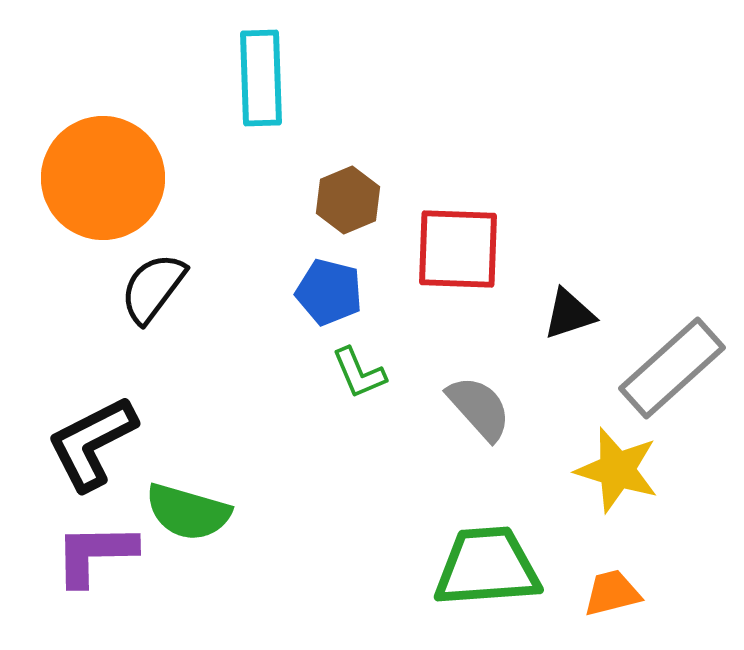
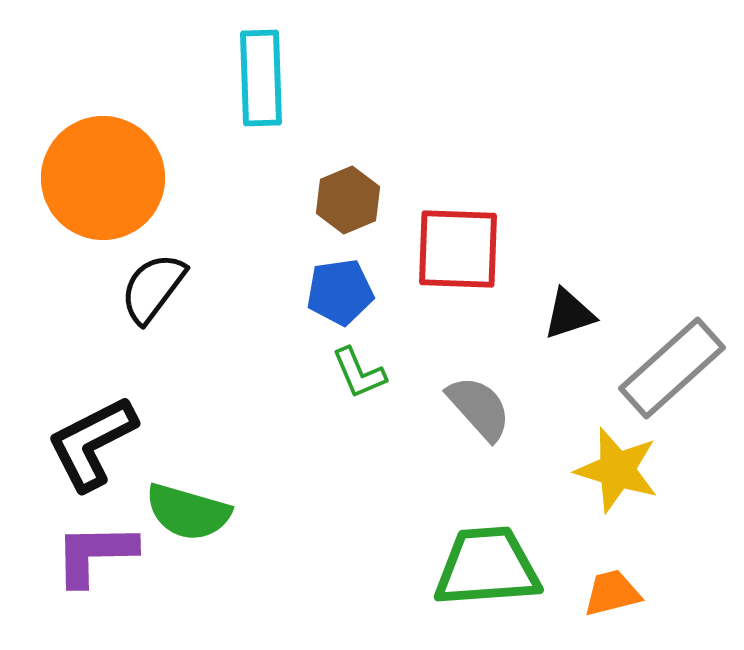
blue pentagon: moved 11 px right; rotated 22 degrees counterclockwise
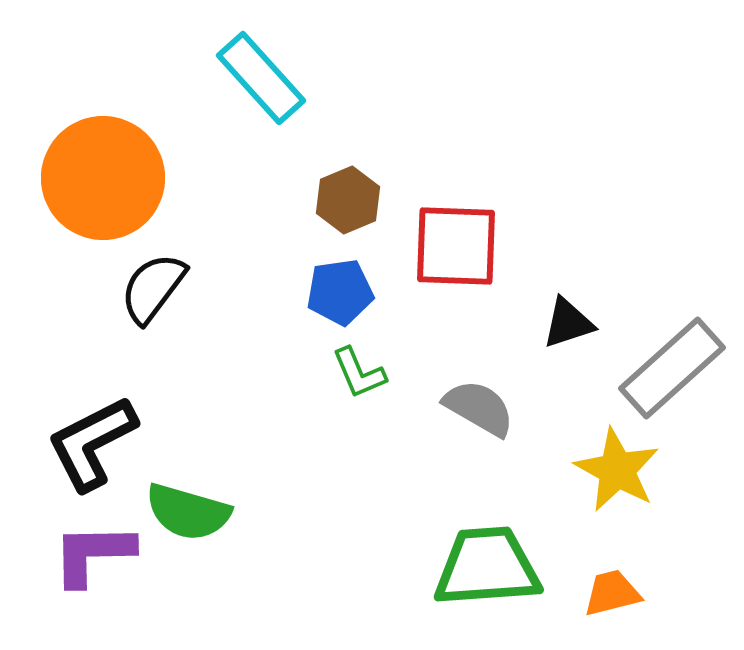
cyan rectangle: rotated 40 degrees counterclockwise
red square: moved 2 px left, 3 px up
black triangle: moved 1 px left, 9 px down
gray semicircle: rotated 18 degrees counterclockwise
yellow star: rotated 12 degrees clockwise
purple L-shape: moved 2 px left
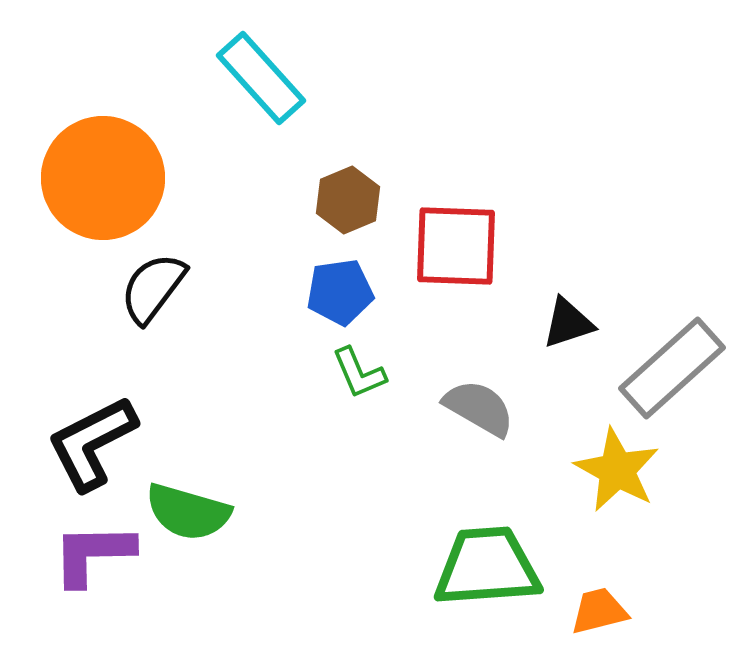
orange trapezoid: moved 13 px left, 18 px down
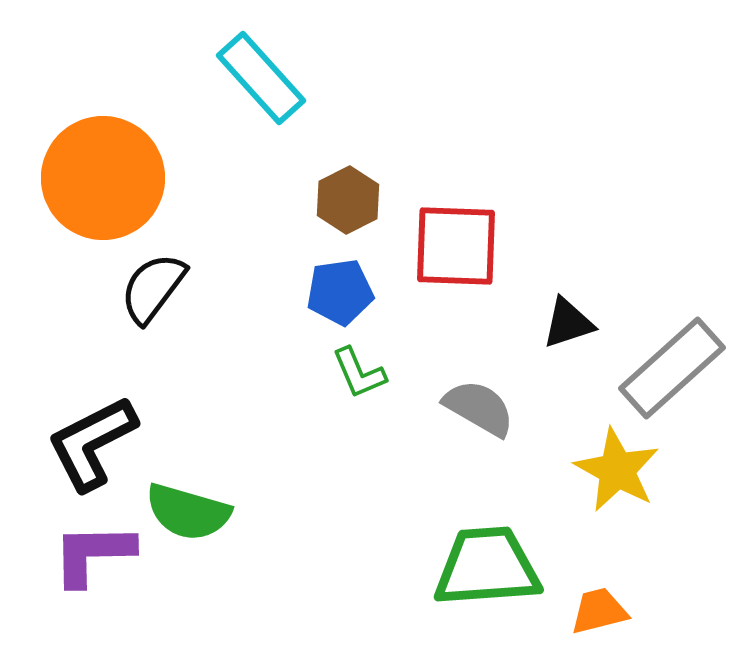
brown hexagon: rotated 4 degrees counterclockwise
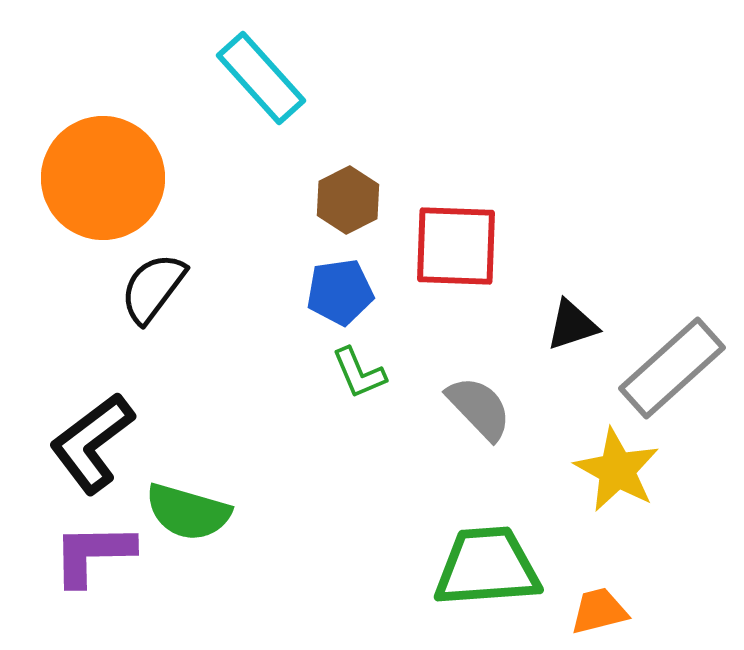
black triangle: moved 4 px right, 2 px down
gray semicircle: rotated 16 degrees clockwise
black L-shape: rotated 10 degrees counterclockwise
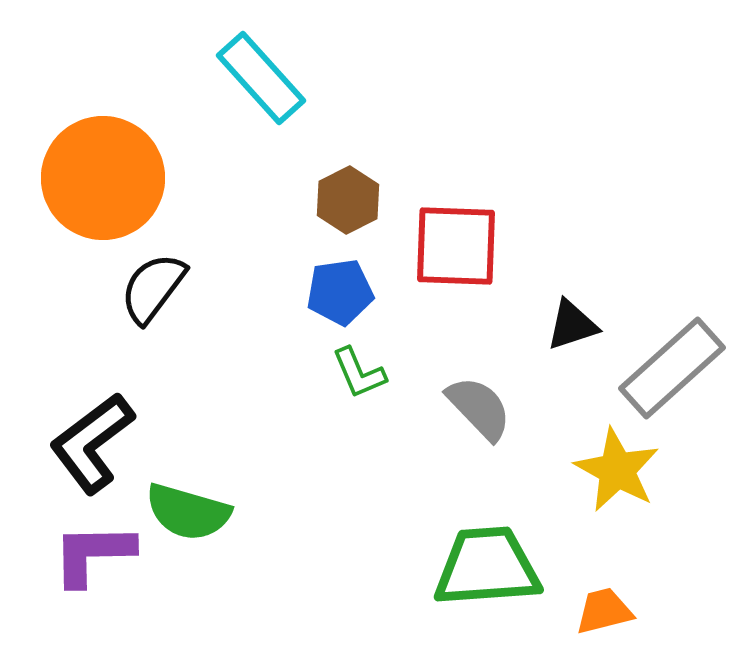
orange trapezoid: moved 5 px right
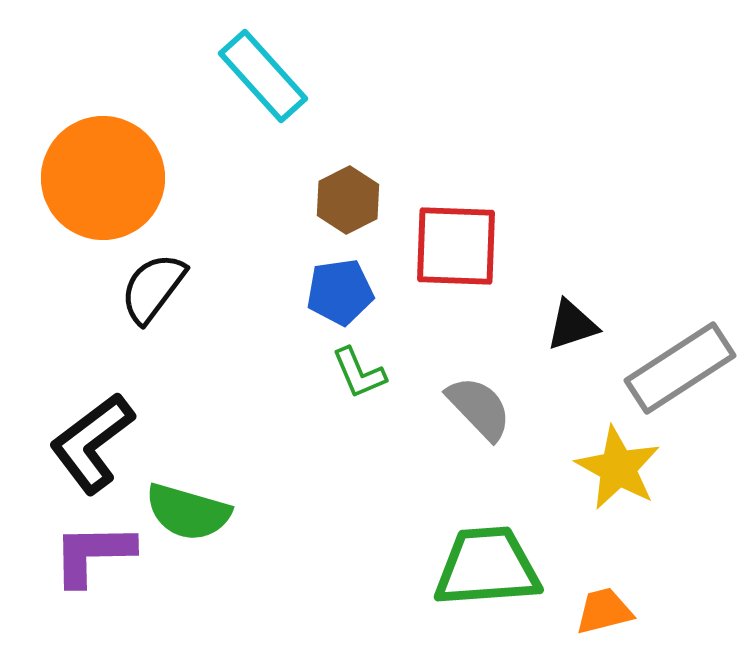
cyan rectangle: moved 2 px right, 2 px up
gray rectangle: moved 8 px right; rotated 9 degrees clockwise
yellow star: moved 1 px right, 2 px up
